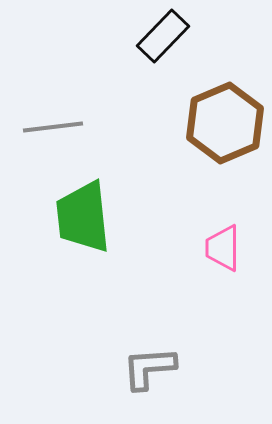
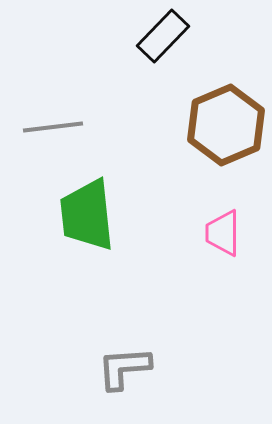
brown hexagon: moved 1 px right, 2 px down
green trapezoid: moved 4 px right, 2 px up
pink trapezoid: moved 15 px up
gray L-shape: moved 25 px left
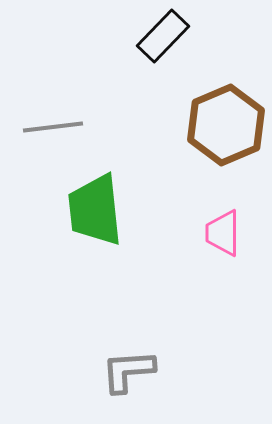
green trapezoid: moved 8 px right, 5 px up
gray L-shape: moved 4 px right, 3 px down
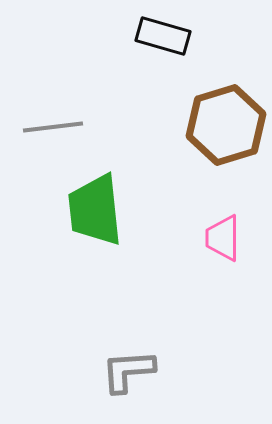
black rectangle: rotated 62 degrees clockwise
brown hexagon: rotated 6 degrees clockwise
pink trapezoid: moved 5 px down
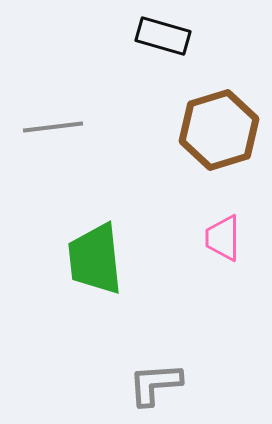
brown hexagon: moved 7 px left, 5 px down
green trapezoid: moved 49 px down
gray L-shape: moved 27 px right, 13 px down
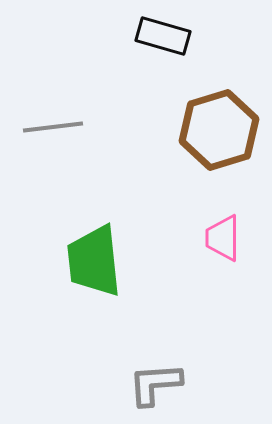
green trapezoid: moved 1 px left, 2 px down
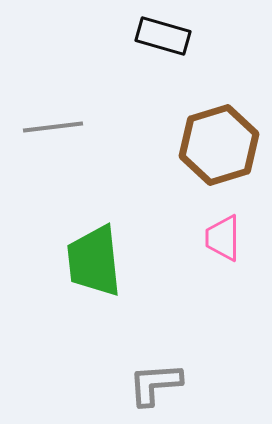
brown hexagon: moved 15 px down
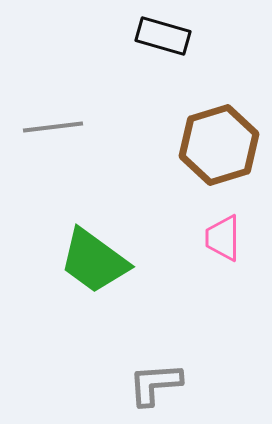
green trapezoid: rotated 48 degrees counterclockwise
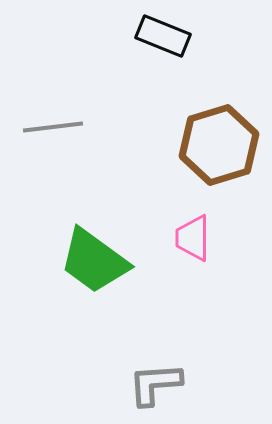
black rectangle: rotated 6 degrees clockwise
pink trapezoid: moved 30 px left
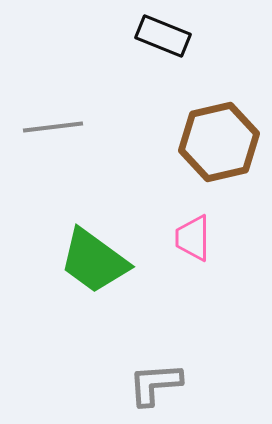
brown hexagon: moved 3 px up; rotated 4 degrees clockwise
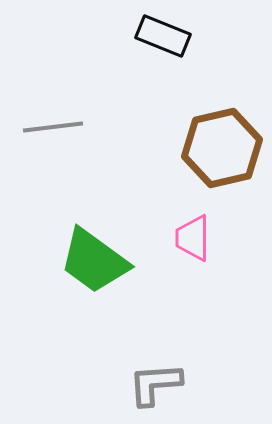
brown hexagon: moved 3 px right, 6 px down
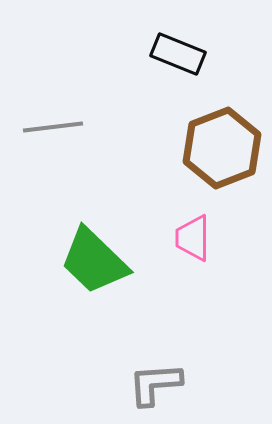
black rectangle: moved 15 px right, 18 px down
brown hexagon: rotated 8 degrees counterclockwise
green trapezoid: rotated 8 degrees clockwise
